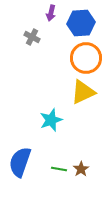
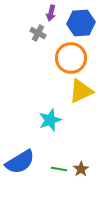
gray cross: moved 6 px right, 4 px up
orange circle: moved 15 px left
yellow triangle: moved 2 px left, 1 px up
cyan star: moved 1 px left
blue semicircle: rotated 140 degrees counterclockwise
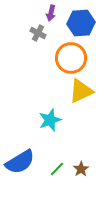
green line: moved 2 px left; rotated 56 degrees counterclockwise
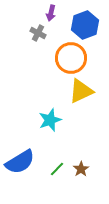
blue hexagon: moved 4 px right, 2 px down; rotated 16 degrees counterclockwise
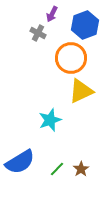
purple arrow: moved 1 px right, 1 px down; rotated 14 degrees clockwise
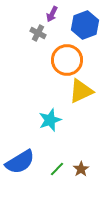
orange circle: moved 4 px left, 2 px down
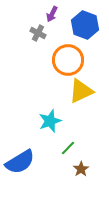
blue hexagon: rotated 20 degrees counterclockwise
orange circle: moved 1 px right
cyan star: moved 1 px down
green line: moved 11 px right, 21 px up
